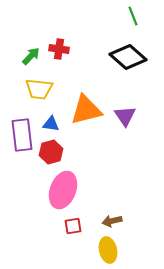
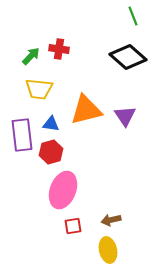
brown arrow: moved 1 px left, 1 px up
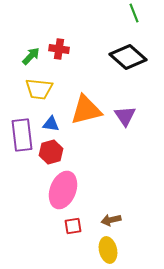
green line: moved 1 px right, 3 px up
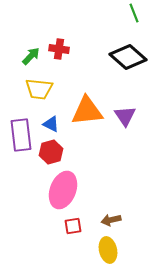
orange triangle: moved 1 px right, 1 px down; rotated 8 degrees clockwise
blue triangle: rotated 18 degrees clockwise
purple rectangle: moved 1 px left
